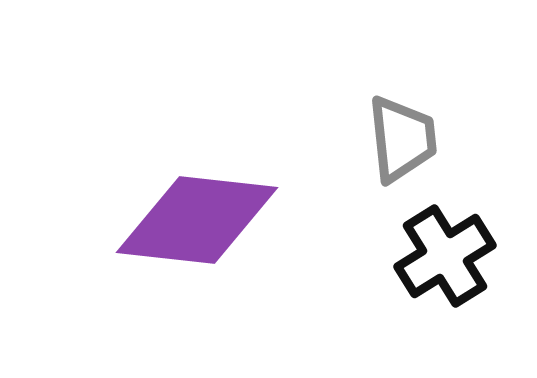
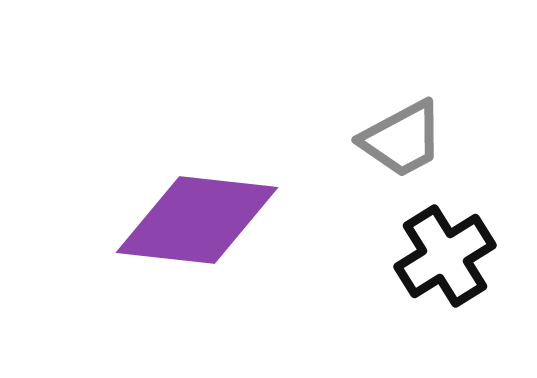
gray trapezoid: rotated 68 degrees clockwise
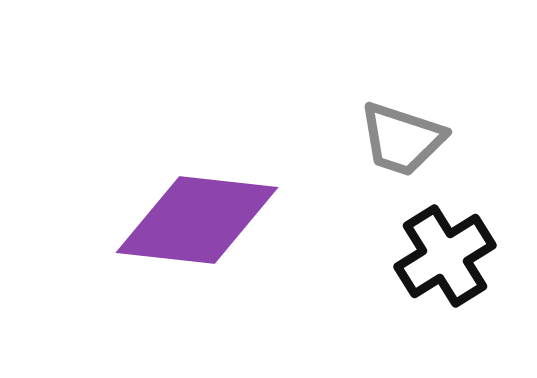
gray trapezoid: rotated 46 degrees clockwise
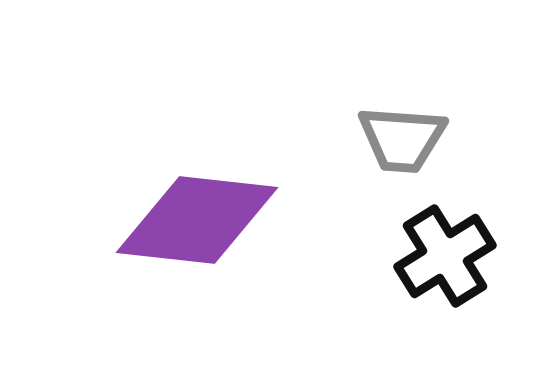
gray trapezoid: rotated 14 degrees counterclockwise
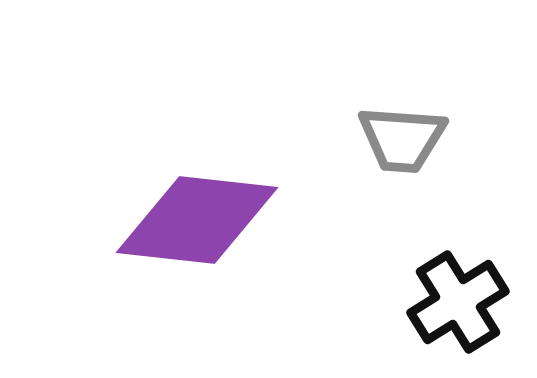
black cross: moved 13 px right, 46 px down
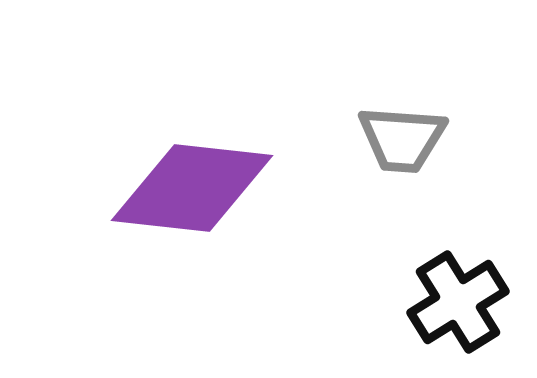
purple diamond: moved 5 px left, 32 px up
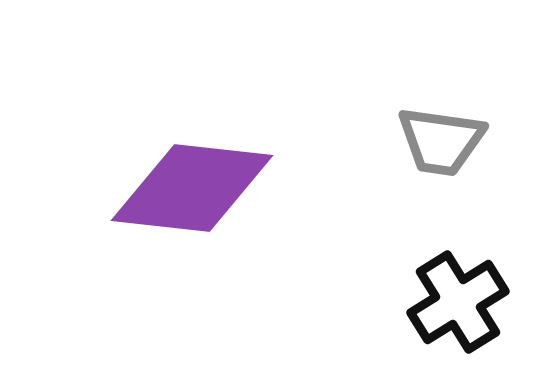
gray trapezoid: moved 39 px right, 2 px down; rotated 4 degrees clockwise
